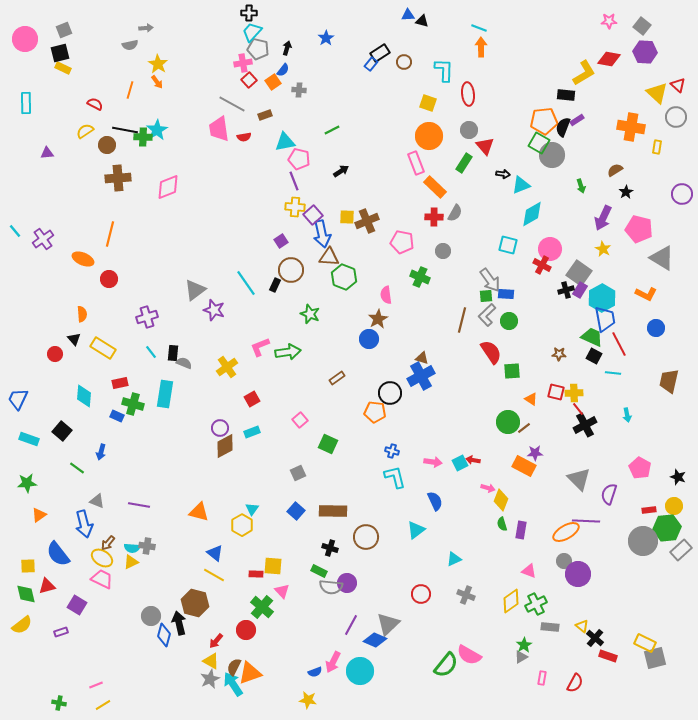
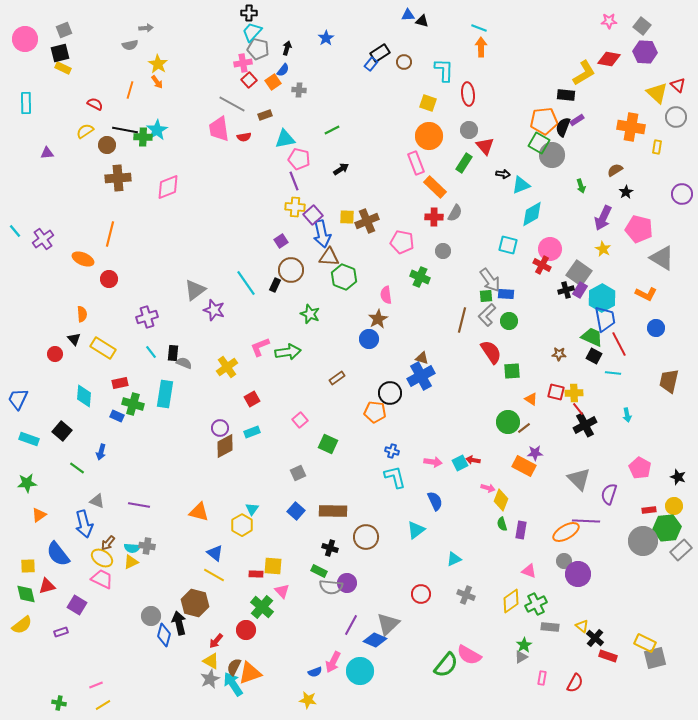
cyan triangle at (285, 142): moved 3 px up
black arrow at (341, 171): moved 2 px up
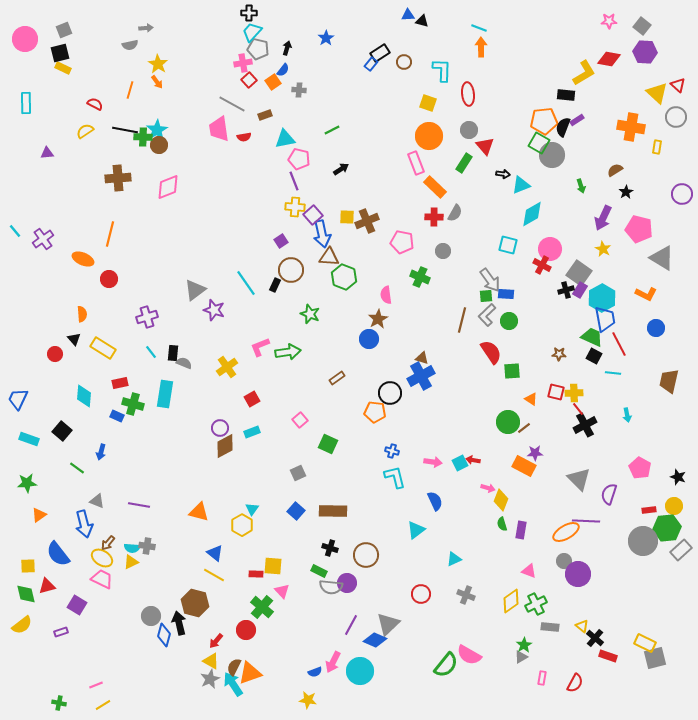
cyan L-shape at (444, 70): moved 2 px left
brown circle at (107, 145): moved 52 px right
brown circle at (366, 537): moved 18 px down
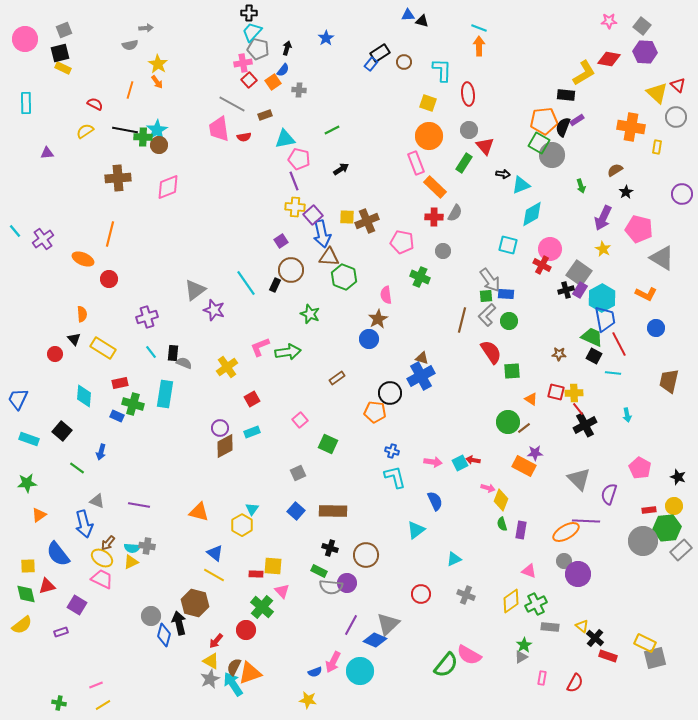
orange arrow at (481, 47): moved 2 px left, 1 px up
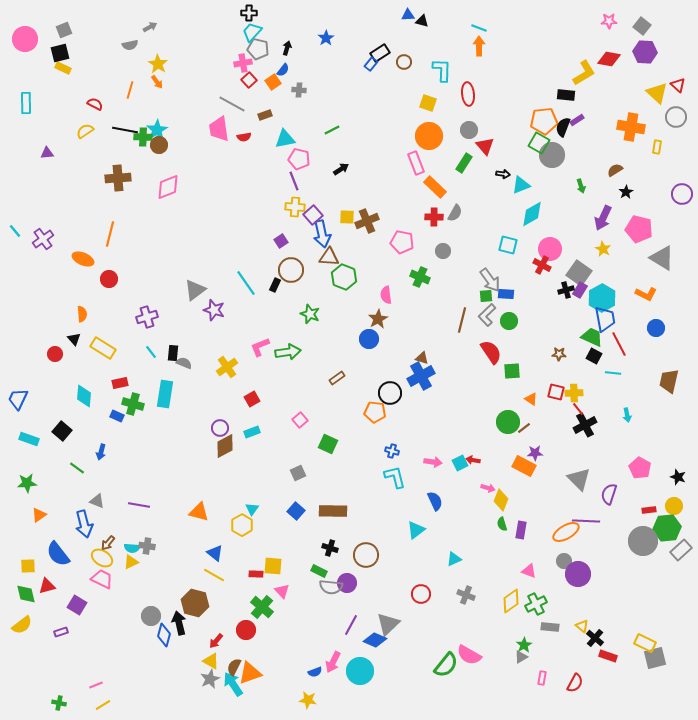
gray arrow at (146, 28): moved 4 px right, 1 px up; rotated 24 degrees counterclockwise
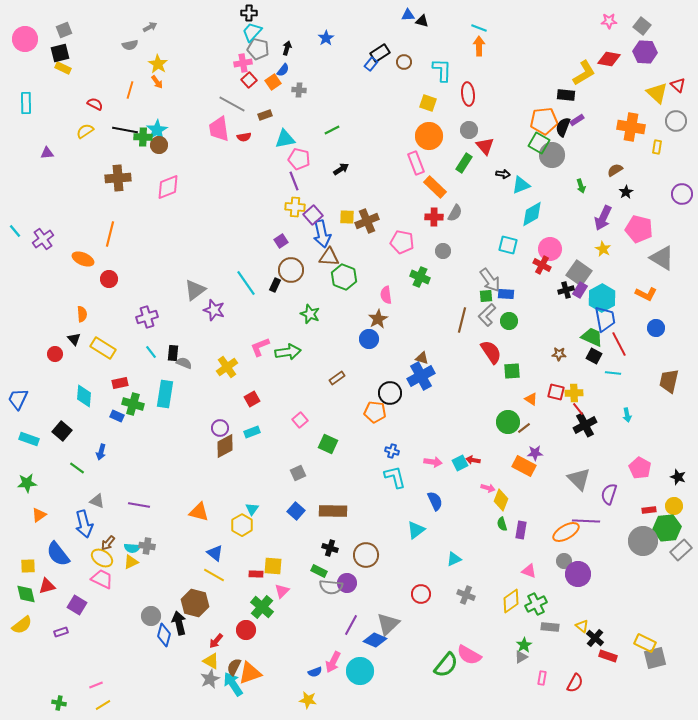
gray circle at (676, 117): moved 4 px down
pink triangle at (282, 591): rotated 28 degrees clockwise
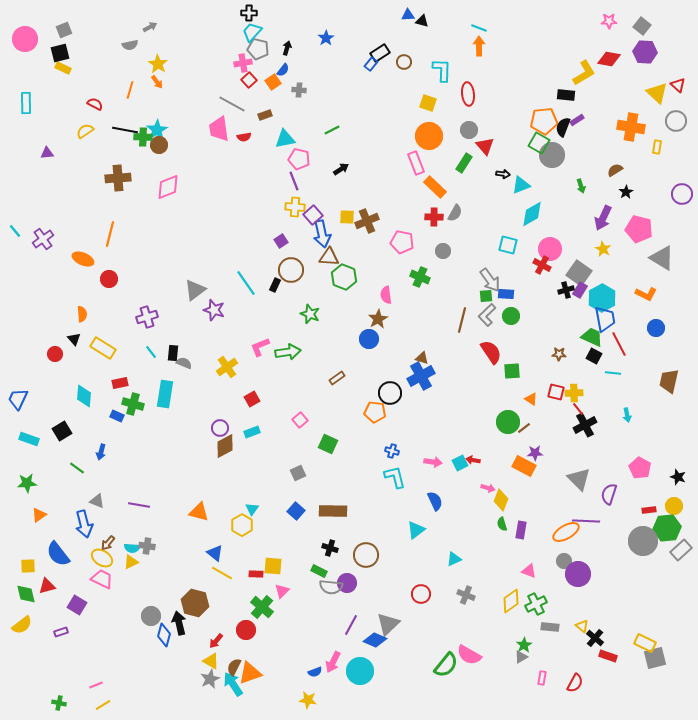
green circle at (509, 321): moved 2 px right, 5 px up
black square at (62, 431): rotated 18 degrees clockwise
yellow line at (214, 575): moved 8 px right, 2 px up
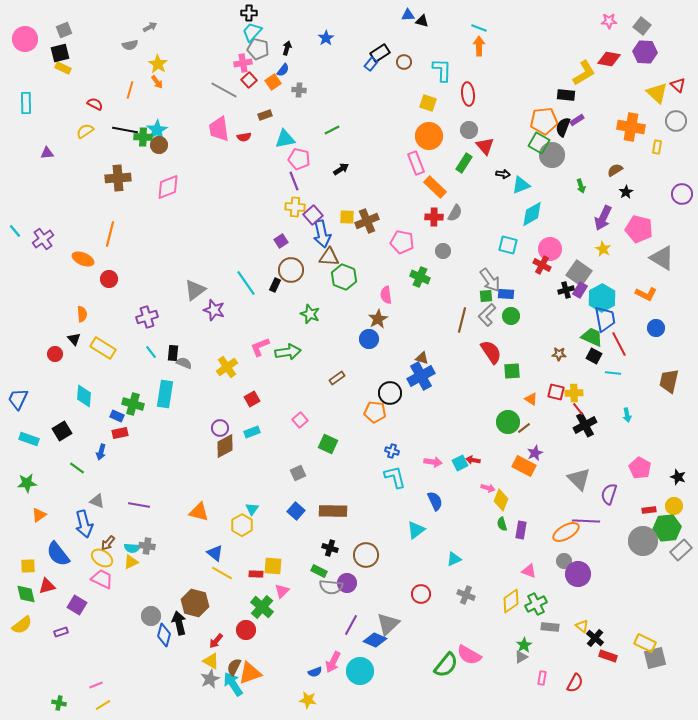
gray line at (232, 104): moved 8 px left, 14 px up
red rectangle at (120, 383): moved 50 px down
purple star at (535, 453): rotated 21 degrees counterclockwise
